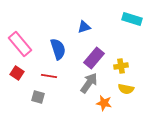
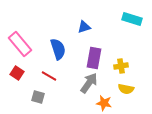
purple rectangle: rotated 30 degrees counterclockwise
red line: rotated 21 degrees clockwise
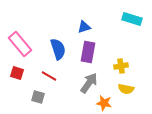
purple rectangle: moved 6 px left, 6 px up
red square: rotated 16 degrees counterclockwise
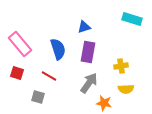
yellow semicircle: rotated 14 degrees counterclockwise
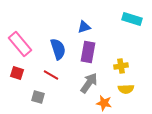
red line: moved 2 px right, 1 px up
